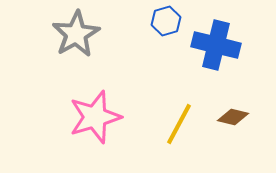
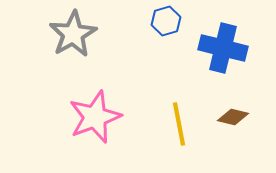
gray star: moved 3 px left
blue cross: moved 7 px right, 3 px down
pink star: rotated 4 degrees counterclockwise
yellow line: rotated 39 degrees counterclockwise
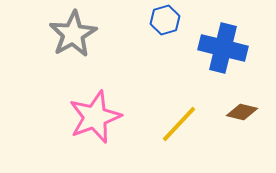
blue hexagon: moved 1 px left, 1 px up
brown diamond: moved 9 px right, 5 px up
yellow line: rotated 54 degrees clockwise
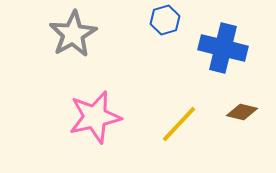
pink star: rotated 8 degrees clockwise
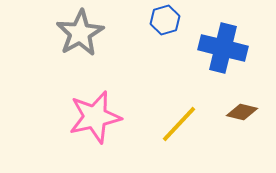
gray star: moved 7 px right, 1 px up
